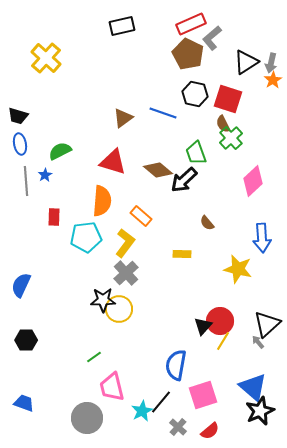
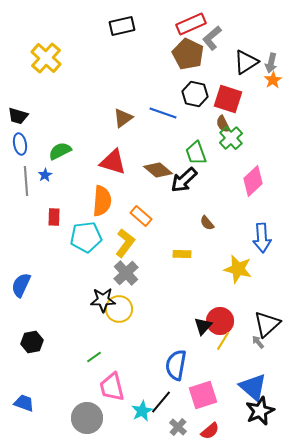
black hexagon at (26, 340): moved 6 px right, 2 px down; rotated 10 degrees counterclockwise
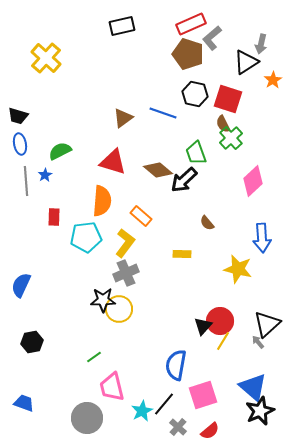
brown pentagon at (188, 54): rotated 8 degrees counterclockwise
gray arrow at (271, 63): moved 10 px left, 19 px up
gray cross at (126, 273): rotated 20 degrees clockwise
black line at (161, 402): moved 3 px right, 2 px down
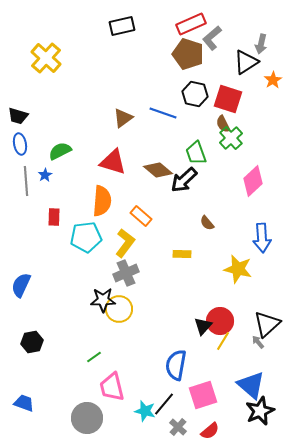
blue triangle at (253, 387): moved 2 px left, 2 px up
cyan star at (142, 411): moved 3 px right; rotated 30 degrees counterclockwise
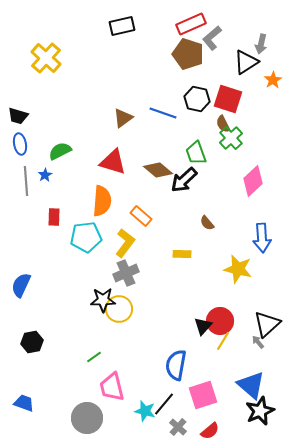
black hexagon at (195, 94): moved 2 px right, 5 px down
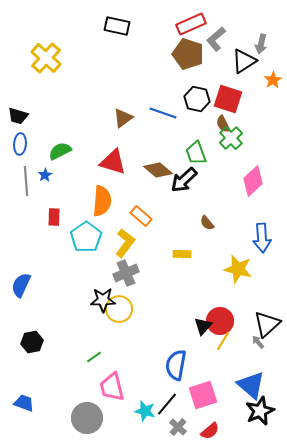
black rectangle at (122, 26): moved 5 px left; rotated 25 degrees clockwise
gray L-shape at (212, 38): moved 4 px right, 1 px down
black triangle at (246, 62): moved 2 px left, 1 px up
blue ellipse at (20, 144): rotated 15 degrees clockwise
cyan pentagon at (86, 237): rotated 28 degrees counterclockwise
black line at (164, 404): moved 3 px right
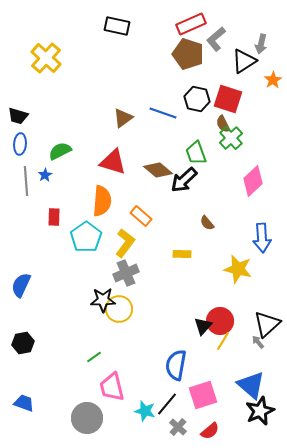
black hexagon at (32, 342): moved 9 px left, 1 px down
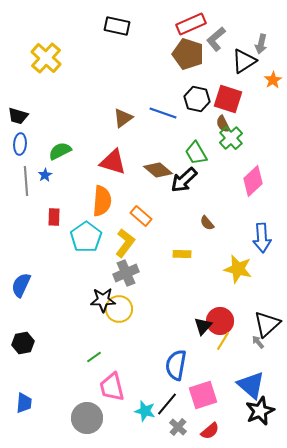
green trapezoid at (196, 153): rotated 10 degrees counterclockwise
blue trapezoid at (24, 403): rotated 75 degrees clockwise
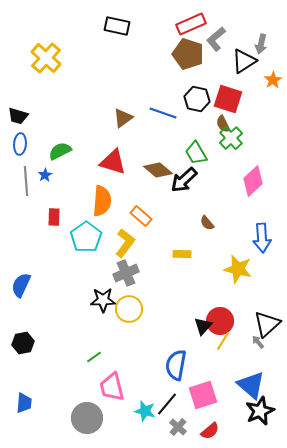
yellow circle at (119, 309): moved 10 px right
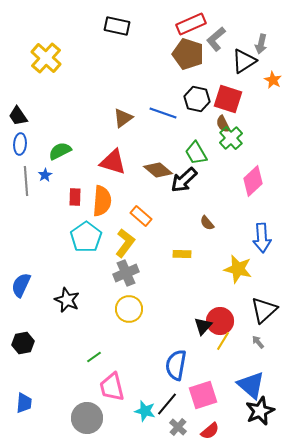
orange star at (273, 80): rotated 12 degrees counterclockwise
black trapezoid at (18, 116): rotated 40 degrees clockwise
red rectangle at (54, 217): moved 21 px right, 20 px up
black star at (103, 300): moved 36 px left; rotated 25 degrees clockwise
black triangle at (267, 324): moved 3 px left, 14 px up
